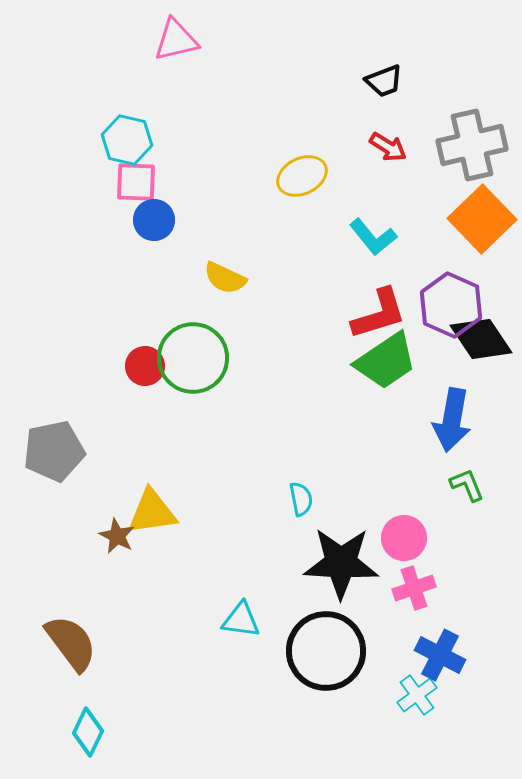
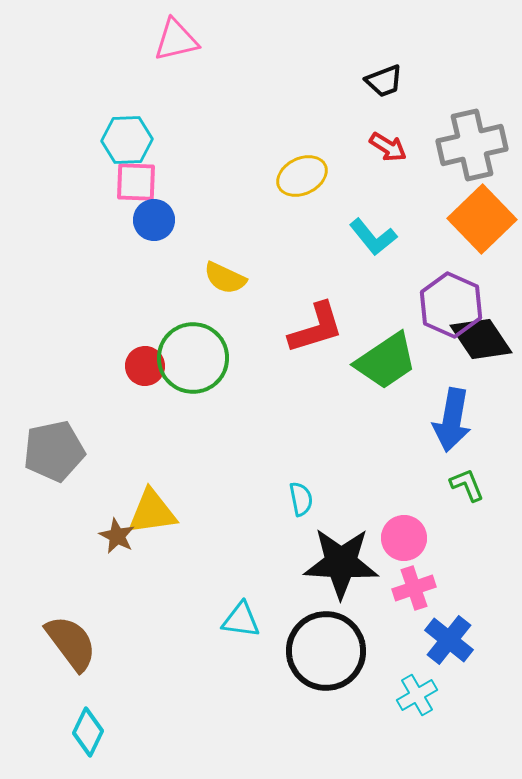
cyan hexagon: rotated 15 degrees counterclockwise
red L-shape: moved 63 px left, 14 px down
blue cross: moved 9 px right, 15 px up; rotated 12 degrees clockwise
cyan cross: rotated 6 degrees clockwise
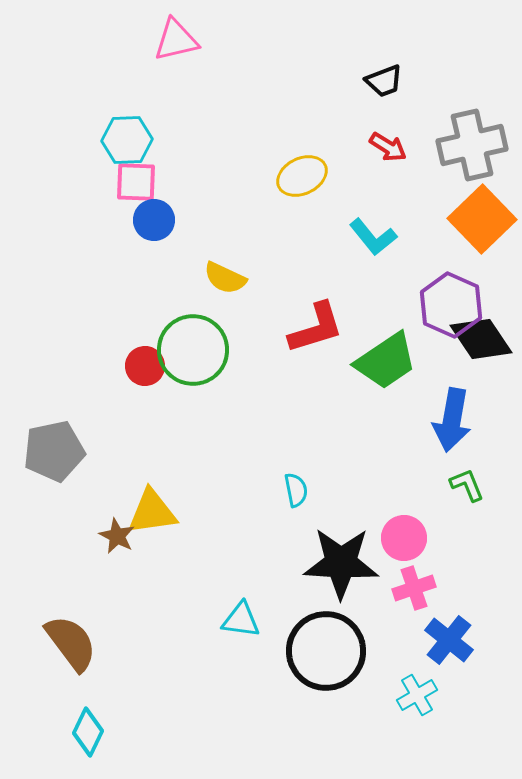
green circle: moved 8 px up
cyan semicircle: moved 5 px left, 9 px up
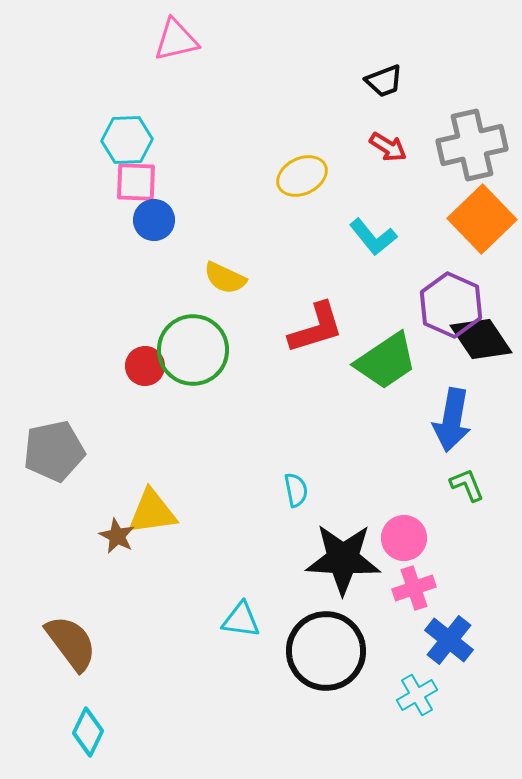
black star: moved 2 px right, 4 px up
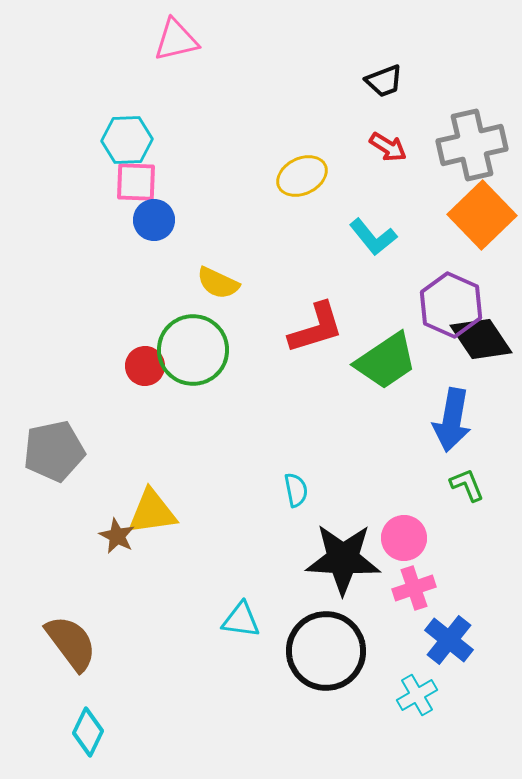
orange square: moved 4 px up
yellow semicircle: moved 7 px left, 5 px down
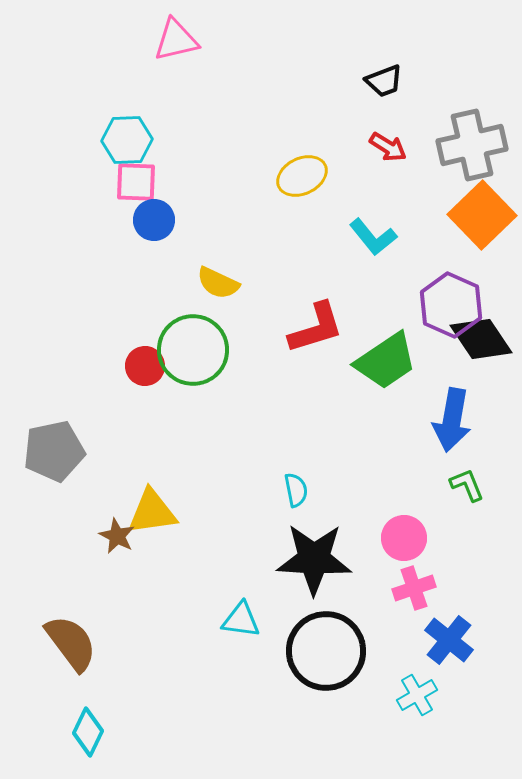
black star: moved 29 px left
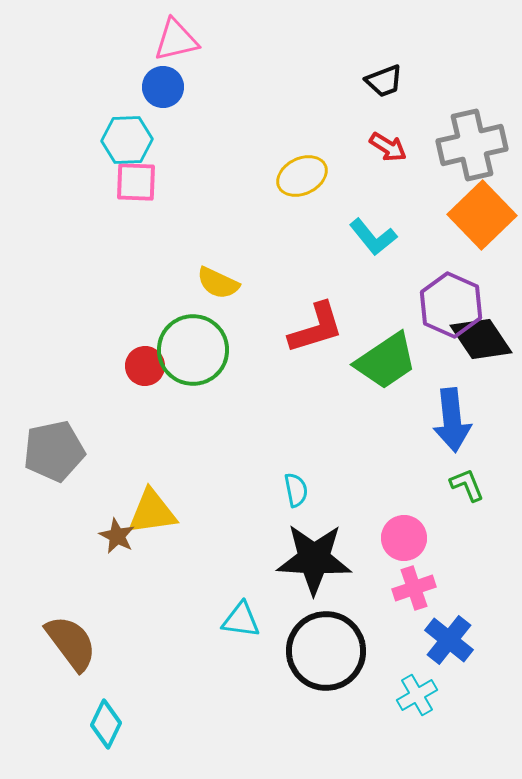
blue circle: moved 9 px right, 133 px up
blue arrow: rotated 16 degrees counterclockwise
cyan diamond: moved 18 px right, 8 px up
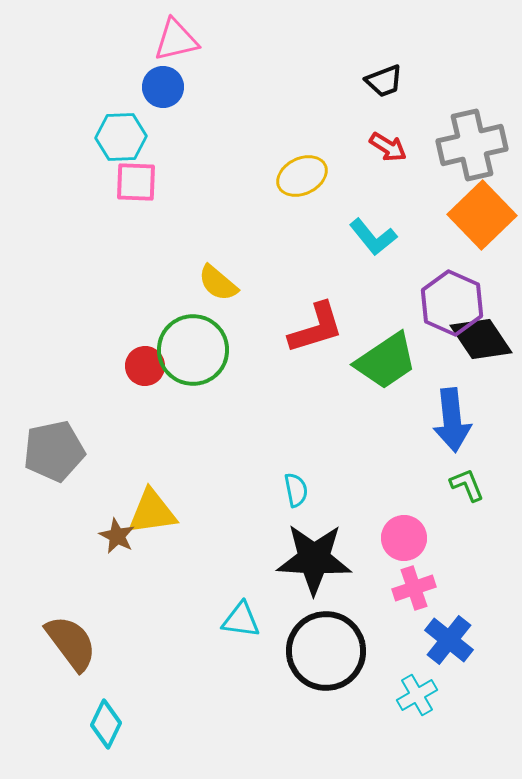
cyan hexagon: moved 6 px left, 3 px up
yellow semicircle: rotated 15 degrees clockwise
purple hexagon: moved 1 px right, 2 px up
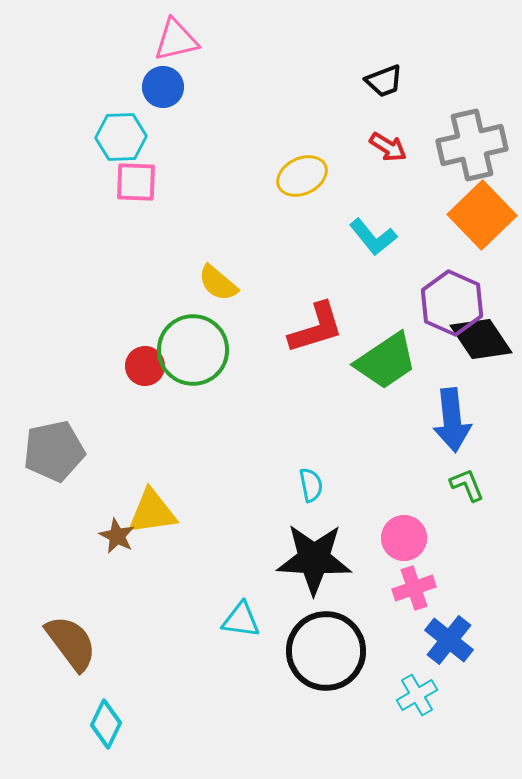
cyan semicircle: moved 15 px right, 5 px up
